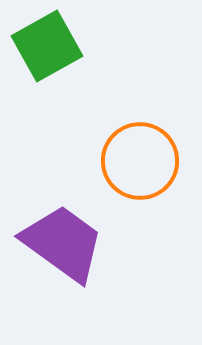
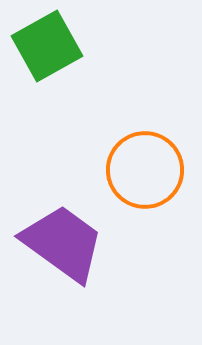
orange circle: moved 5 px right, 9 px down
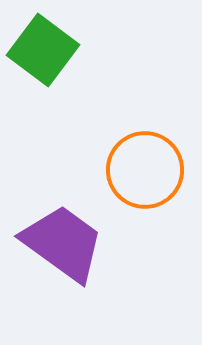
green square: moved 4 px left, 4 px down; rotated 24 degrees counterclockwise
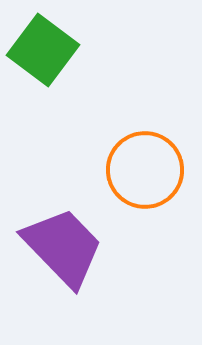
purple trapezoid: moved 4 px down; rotated 10 degrees clockwise
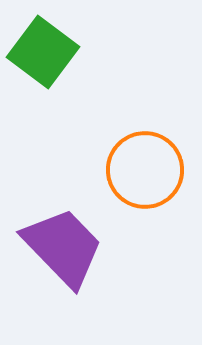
green square: moved 2 px down
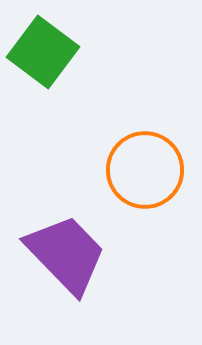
purple trapezoid: moved 3 px right, 7 px down
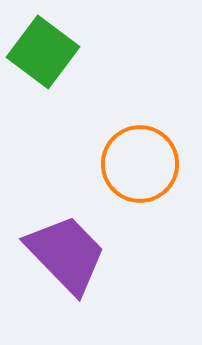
orange circle: moved 5 px left, 6 px up
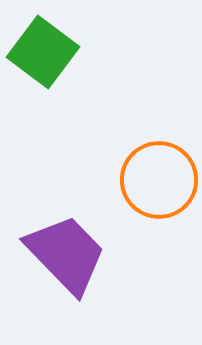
orange circle: moved 19 px right, 16 px down
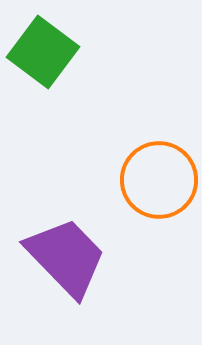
purple trapezoid: moved 3 px down
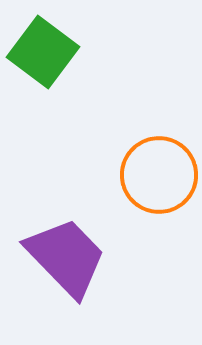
orange circle: moved 5 px up
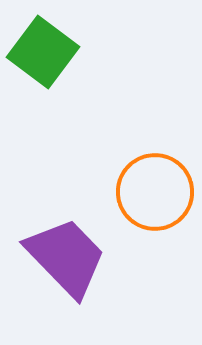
orange circle: moved 4 px left, 17 px down
